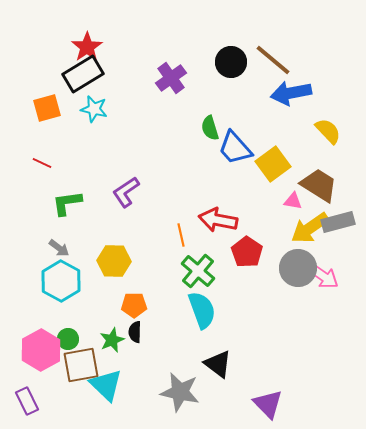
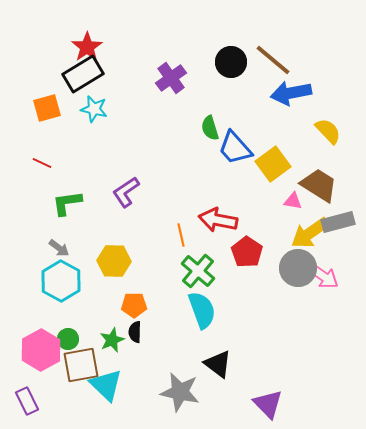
yellow arrow: moved 5 px down
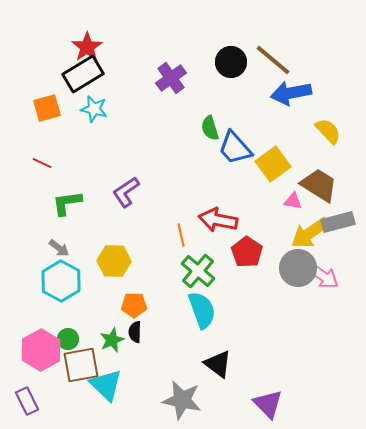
gray star: moved 2 px right, 8 px down
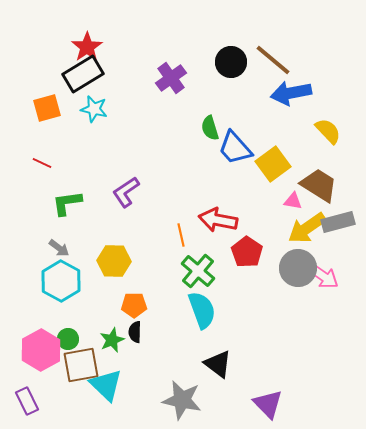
yellow arrow: moved 3 px left, 5 px up
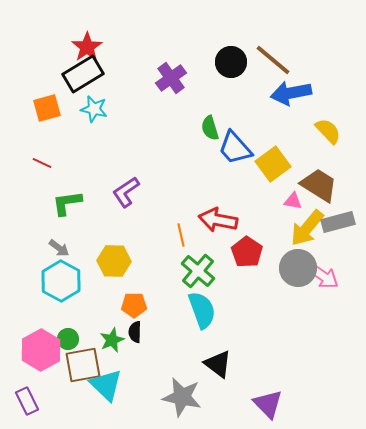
yellow arrow: rotated 15 degrees counterclockwise
brown square: moved 2 px right
gray star: moved 3 px up
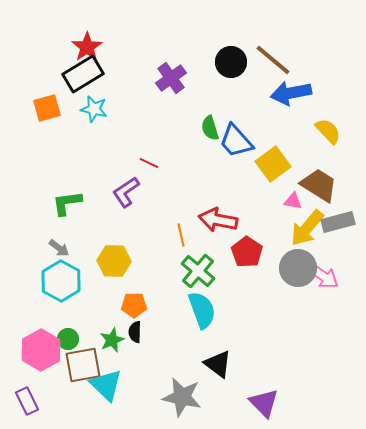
blue trapezoid: moved 1 px right, 7 px up
red line: moved 107 px right
purple triangle: moved 4 px left, 1 px up
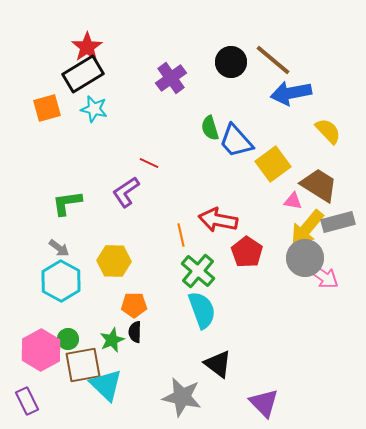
gray circle: moved 7 px right, 10 px up
